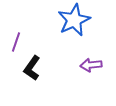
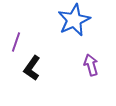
purple arrow: rotated 80 degrees clockwise
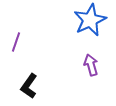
blue star: moved 16 px right
black L-shape: moved 3 px left, 18 px down
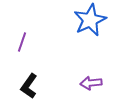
purple line: moved 6 px right
purple arrow: moved 18 px down; rotated 80 degrees counterclockwise
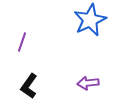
purple arrow: moved 3 px left
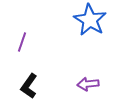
blue star: rotated 16 degrees counterclockwise
purple arrow: moved 1 px down
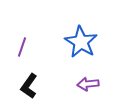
blue star: moved 9 px left, 22 px down
purple line: moved 5 px down
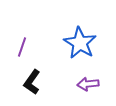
blue star: moved 1 px left, 1 px down
black L-shape: moved 3 px right, 4 px up
